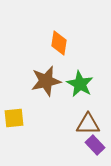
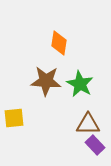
brown star: rotated 16 degrees clockwise
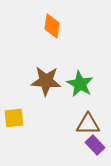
orange diamond: moved 7 px left, 17 px up
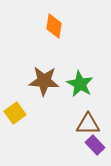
orange diamond: moved 2 px right
brown star: moved 2 px left
yellow square: moved 1 px right, 5 px up; rotated 30 degrees counterclockwise
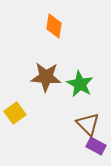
brown star: moved 2 px right, 4 px up
brown triangle: rotated 45 degrees clockwise
purple rectangle: moved 1 px right, 1 px down; rotated 18 degrees counterclockwise
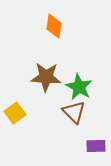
green star: moved 1 px left, 3 px down
brown triangle: moved 14 px left, 12 px up
purple rectangle: rotated 30 degrees counterclockwise
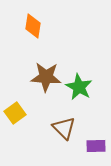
orange diamond: moved 21 px left
brown triangle: moved 10 px left, 16 px down
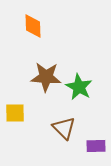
orange diamond: rotated 10 degrees counterclockwise
yellow square: rotated 35 degrees clockwise
